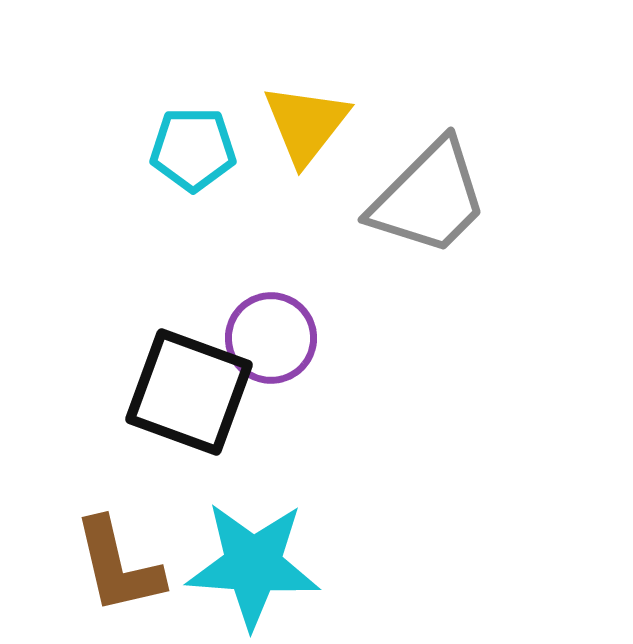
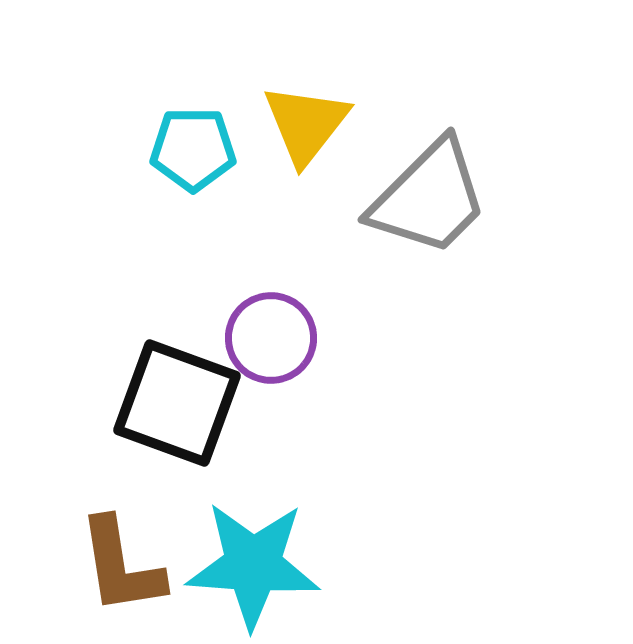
black square: moved 12 px left, 11 px down
brown L-shape: moved 3 px right; rotated 4 degrees clockwise
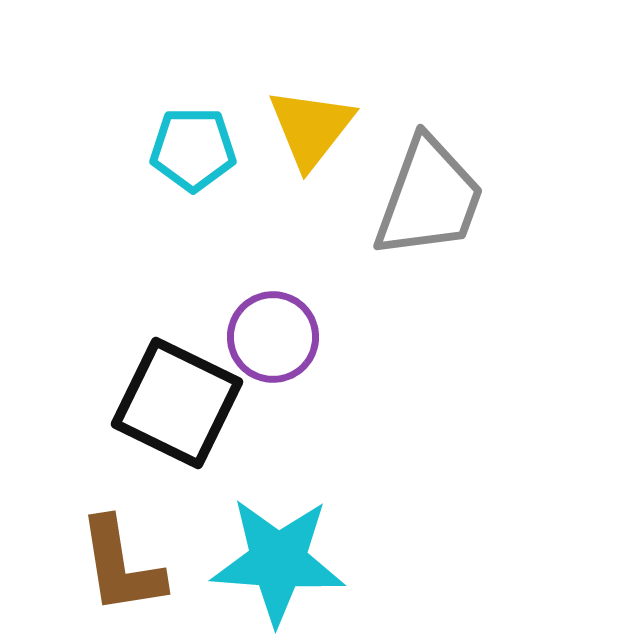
yellow triangle: moved 5 px right, 4 px down
gray trapezoid: rotated 25 degrees counterclockwise
purple circle: moved 2 px right, 1 px up
black square: rotated 6 degrees clockwise
cyan star: moved 25 px right, 4 px up
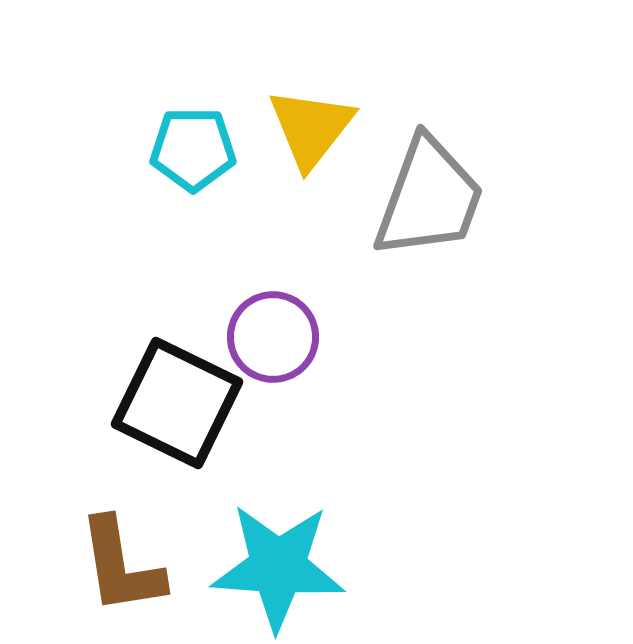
cyan star: moved 6 px down
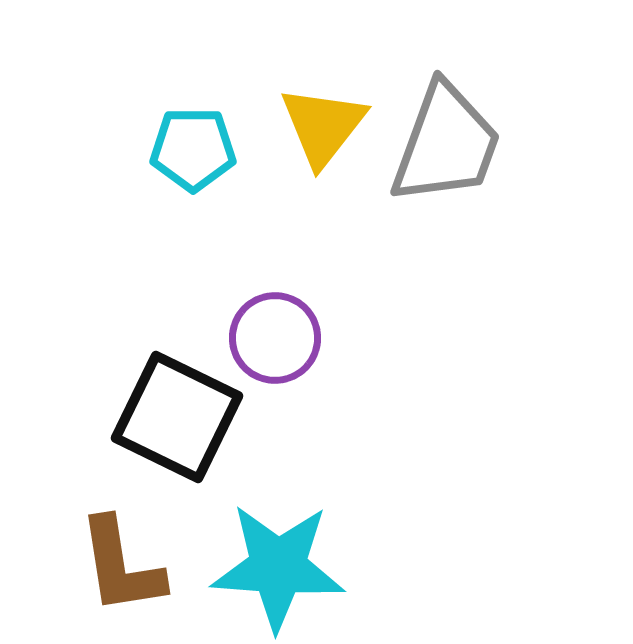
yellow triangle: moved 12 px right, 2 px up
gray trapezoid: moved 17 px right, 54 px up
purple circle: moved 2 px right, 1 px down
black square: moved 14 px down
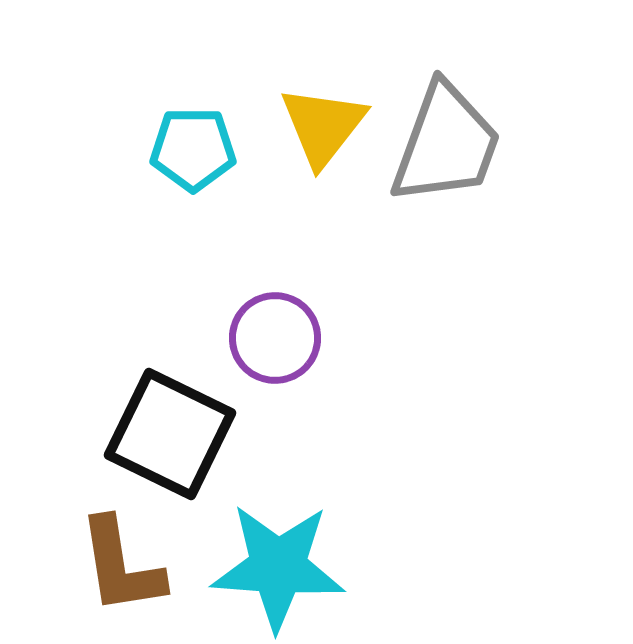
black square: moved 7 px left, 17 px down
